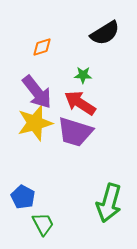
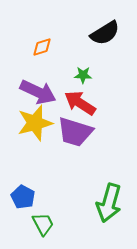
purple arrow: moved 1 px right; rotated 27 degrees counterclockwise
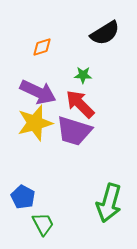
red arrow: moved 1 px down; rotated 12 degrees clockwise
purple trapezoid: moved 1 px left, 1 px up
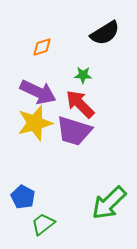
green arrow: rotated 30 degrees clockwise
green trapezoid: rotated 100 degrees counterclockwise
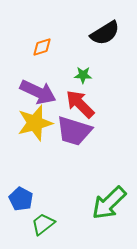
blue pentagon: moved 2 px left, 2 px down
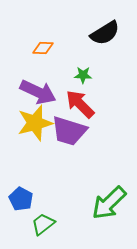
orange diamond: moved 1 px right, 1 px down; rotated 20 degrees clockwise
purple trapezoid: moved 5 px left
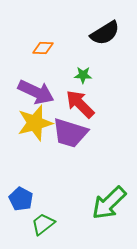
purple arrow: moved 2 px left
purple trapezoid: moved 1 px right, 2 px down
